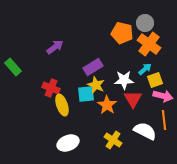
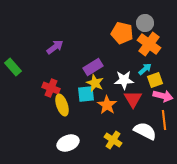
yellow star: moved 1 px left, 2 px up
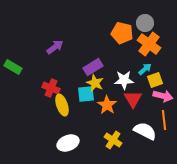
green rectangle: rotated 18 degrees counterclockwise
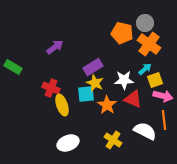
red triangle: rotated 36 degrees counterclockwise
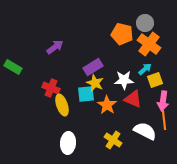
orange pentagon: moved 1 px down
pink arrow: moved 5 px down; rotated 84 degrees clockwise
white ellipse: rotated 65 degrees counterclockwise
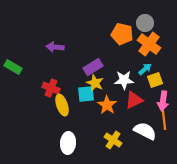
purple arrow: rotated 138 degrees counterclockwise
red triangle: moved 1 px right, 1 px down; rotated 48 degrees counterclockwise
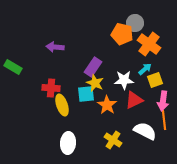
gray circle: moved 10 px left
purple rectangle: rotated 24 degrees counterclockwise
red cross: rotated 18 degrees counterclockwise
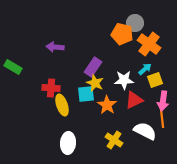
orange line: moved 2 px left, 2 px up
yellow cross: moved 1 px right
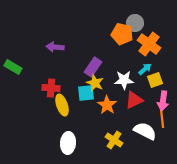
cyan square: moved 1 px up
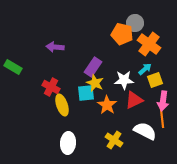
red cross: moved 1 px up; rotated 24 degrees clockwise
